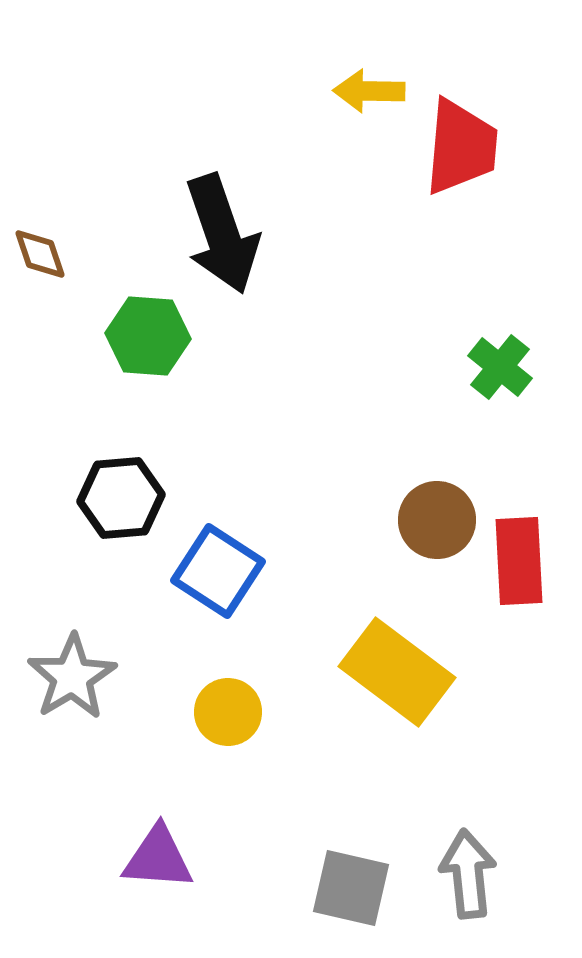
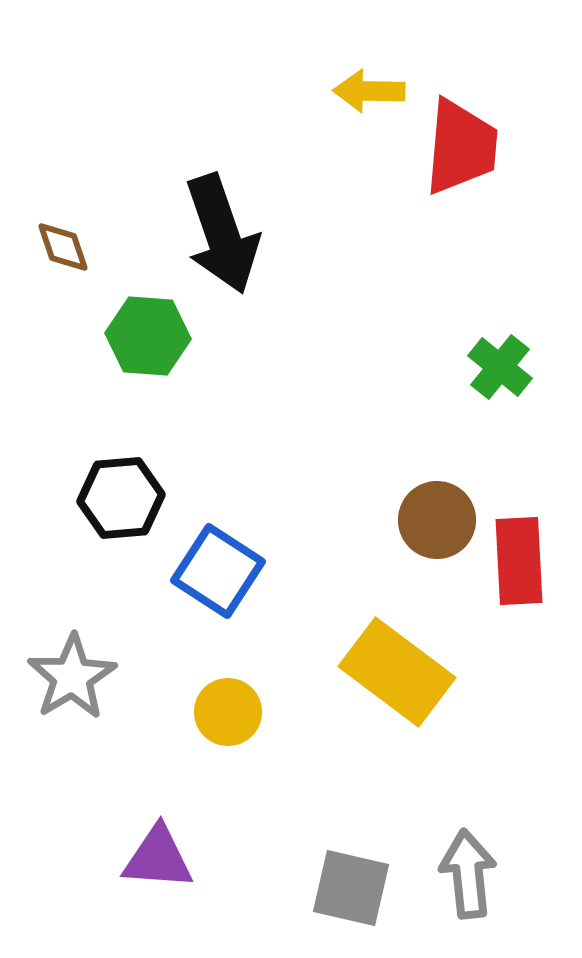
brown diamond: moved 23 px right, 7 px up
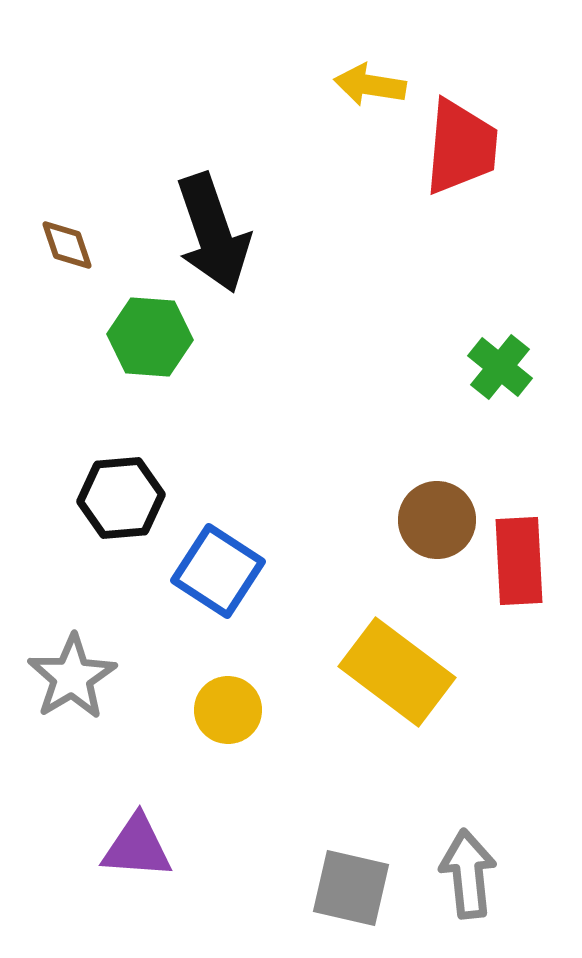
yellow arrow: moved 1 px right, 6 px up; rotated 8 degrees clockwise
black arrow: moved 9 px left, 1 px up
brown diamond: moved 4 px right, 2 px up
green hexagon: moved 2 px right, 1 px down
yellow circle: moved 2 px up
purple triangle: moved 21 px left, 11 px up
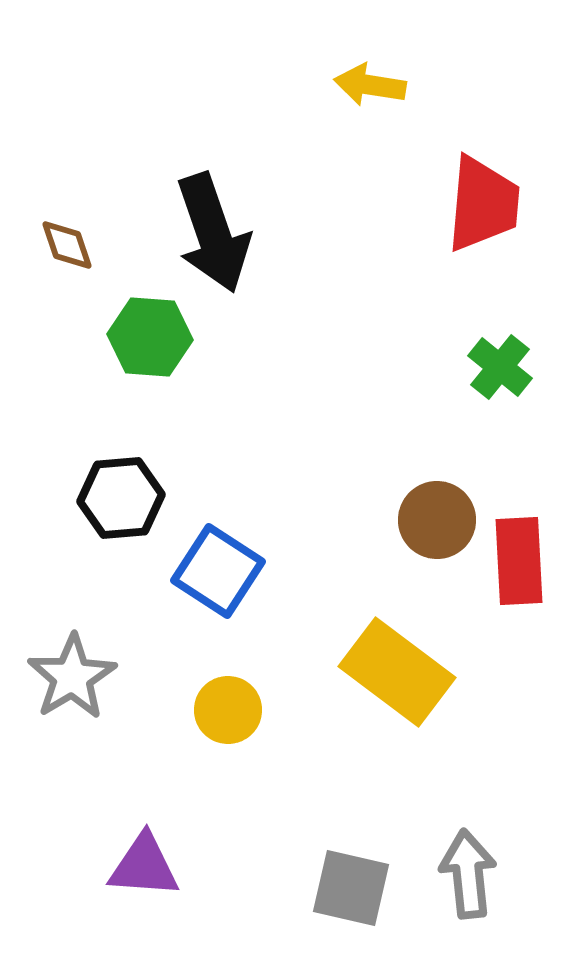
red trapezoid: moved 22 px right, 57 px down
purple triangle: moved 7 px right, 19 px down
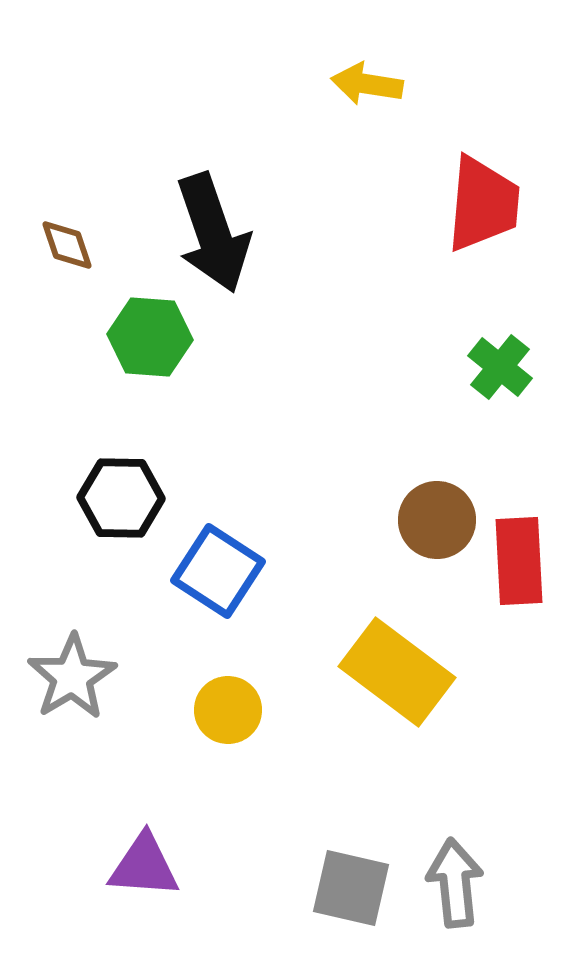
yellow arrow: moved 3 px left, 1 px up
black hexagon: rotated 6 degrees clockwise
gray arrow: moved 13 px left, 9 px down
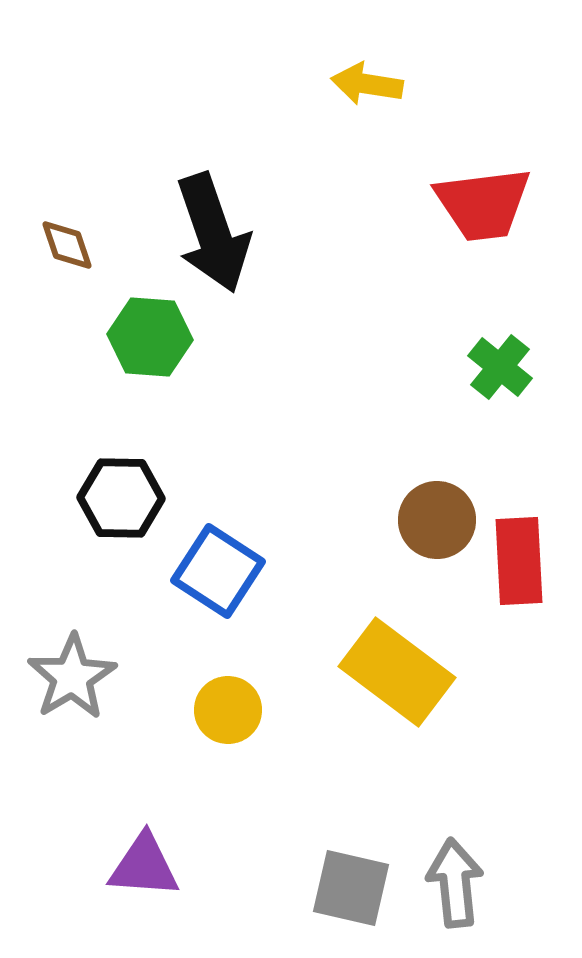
red trapezoid: rotated 78 degrees clockwise
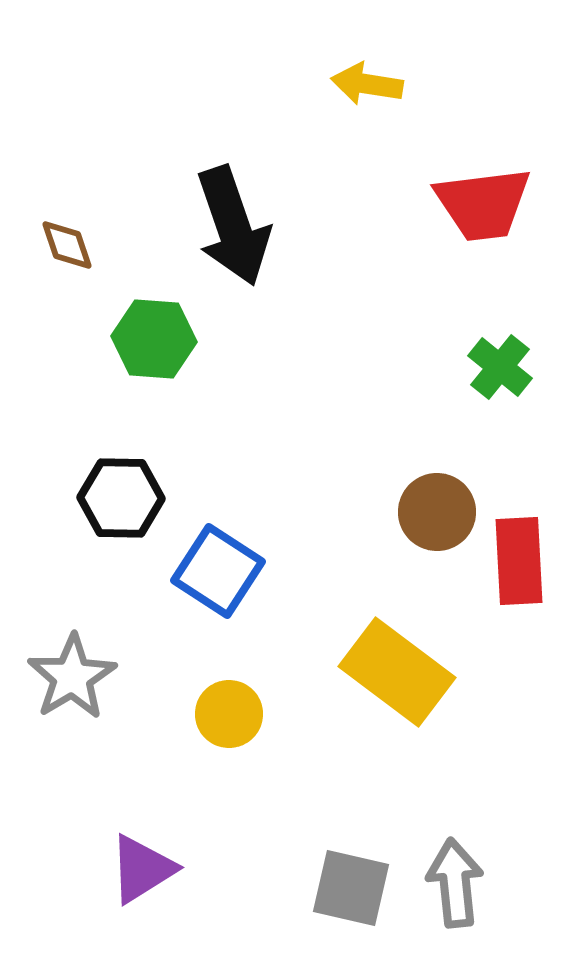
black arrow: moved 20 px right, 7 px up
green hexagon: moved 4 px right, 2 px down
brown circle: moved 8 px up
yellow circle: moved 1 px right, 4 px down
purple triangle: moved 2 px left, 3 px down; rotated 36 degrees counterclockwise
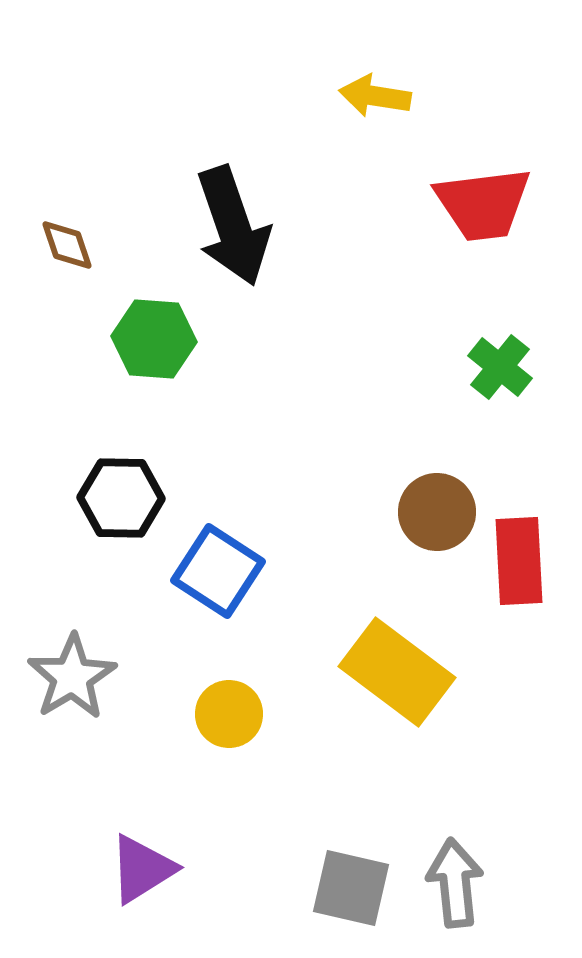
yellow arrow: moved 8 px right, 12 px down
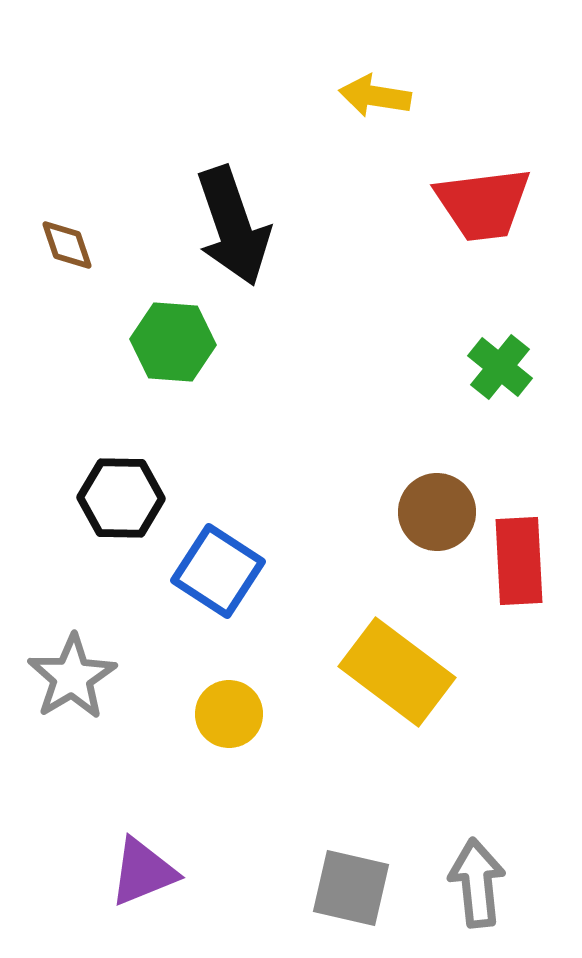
green hexagon: moved 19 px right, 3 px down
purple triangle: moved 1 px right, 3 px down; rotated 10 degrees clockwise
gray arrow: moved 22 px right
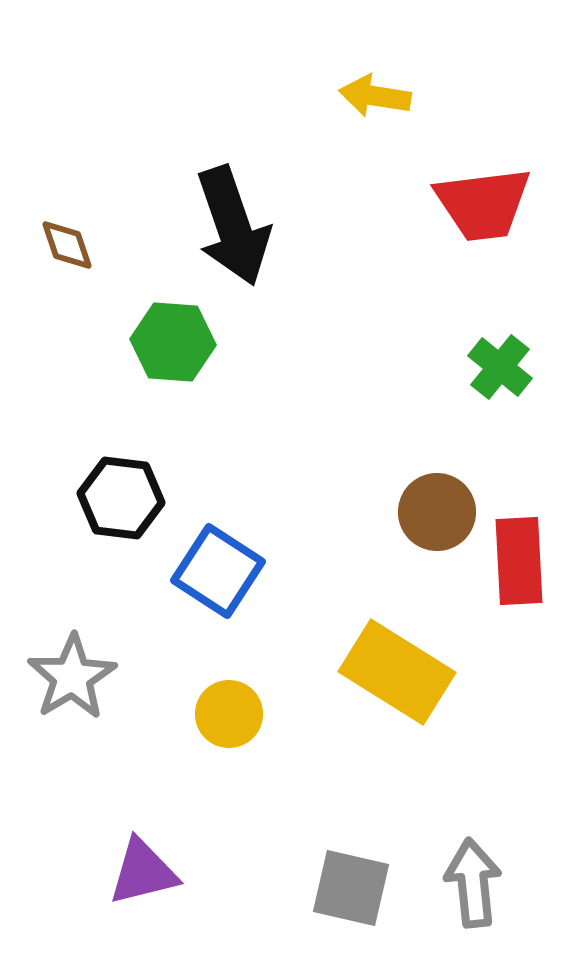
black hexagon: rotated 6 degrees clockwise
yellow rectangle: rotated 5 degrees counterclockwise
purple triangle: rotated 8 degrees clockwise
gray arrow: moved 4 px left
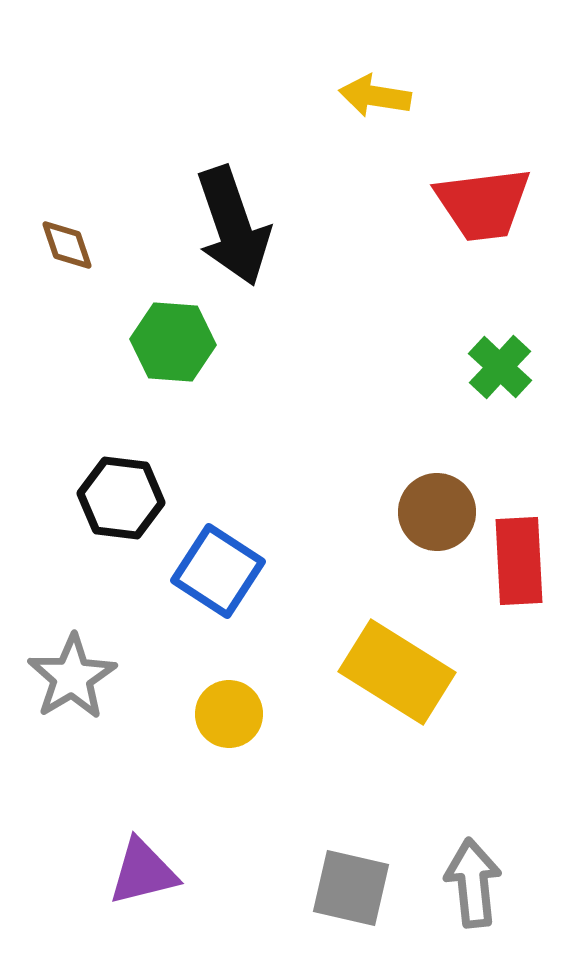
green cross: rotated 4 degrees clockwise
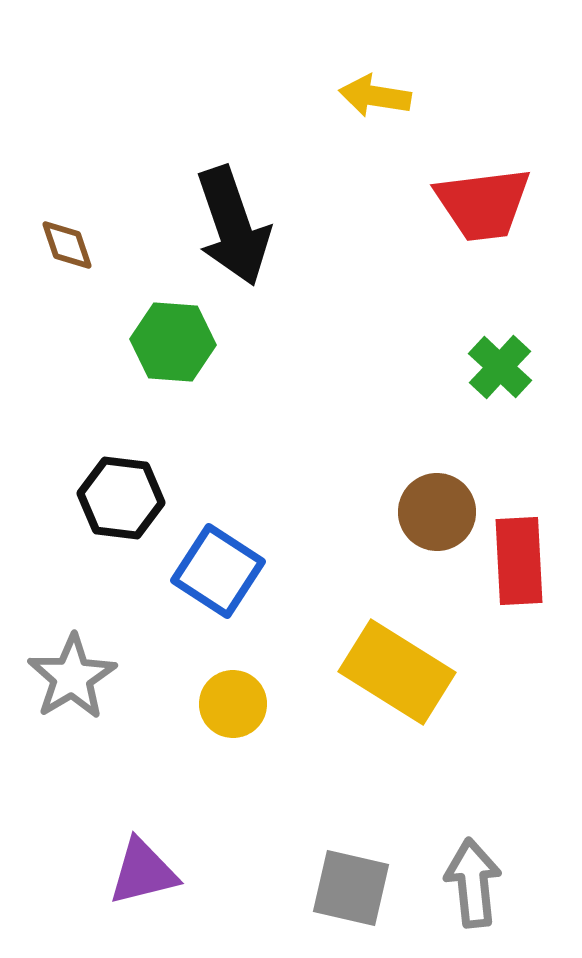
yellow circle: moved 4 px right, 10 px up
